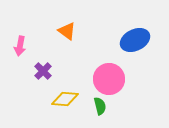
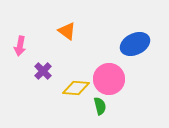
blue ellipse: moved 4 px down
yellow diamond: moved 11 px right, 11 px up
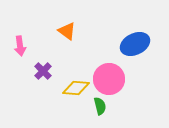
pink arrow: rotated 18 degrees counterclockwise
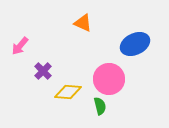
orange triangle: moved 16 px right, 8 px up; rotated 12 degrees counterclockwise
pink arrow: rotated 48 degrees clockwise
yellow diamond: moved 8 px left, 4 px down
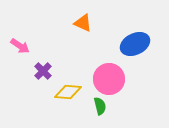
pink arrow: rotated 96 degrees counterclockwise
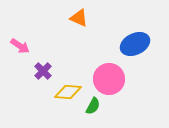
orange triangle: moved 4 px left, 5 px up
green semicircle: moved 7 px left; rotated 42 degrees clockwise
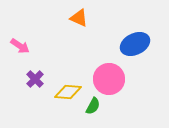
purple cross: moved 8 px left, 8 px down
